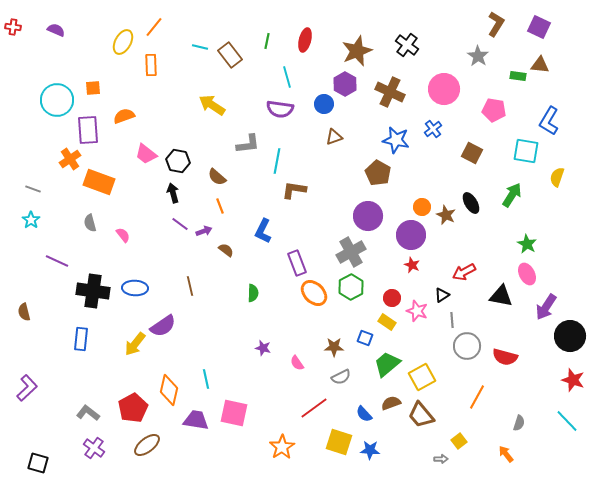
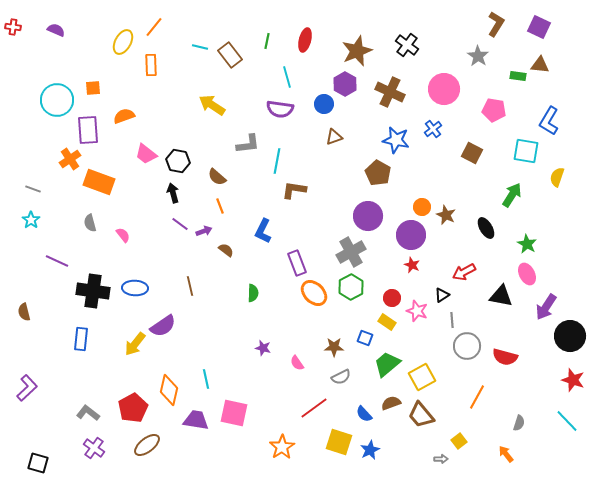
black ellipse at (471, 203): moved 15 px right, 25 px down
blue star at (370, 450): rotated 30 degrees counterclockwise
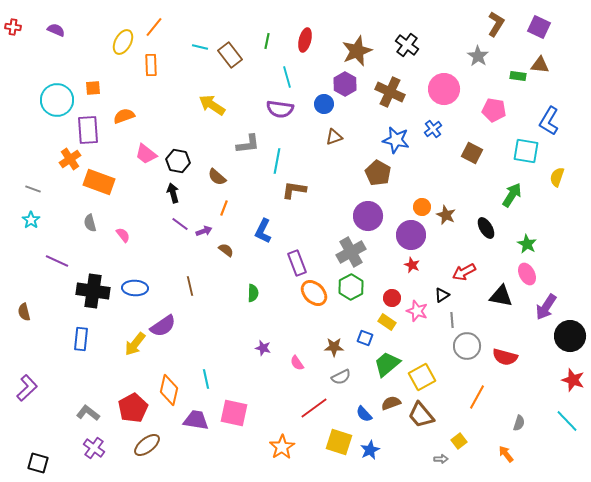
orange line at (220, 206): moved 4 px right, 2 px down; rotated 42 degrees clockwise
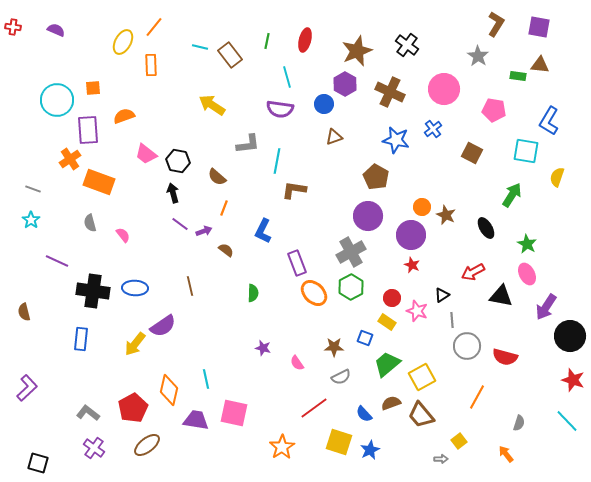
purple square at (539, 27): rotated 15 degrees counterclockwise
brown pentagon at (378, 173): moved 2 px left, 4 px down
red arrow at (464, 272): moved 9 px right
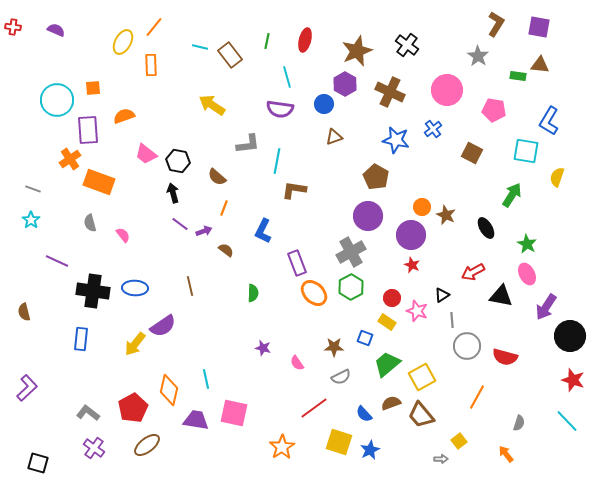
pink circle at (444, 89): moved 3 px right, 1 px down
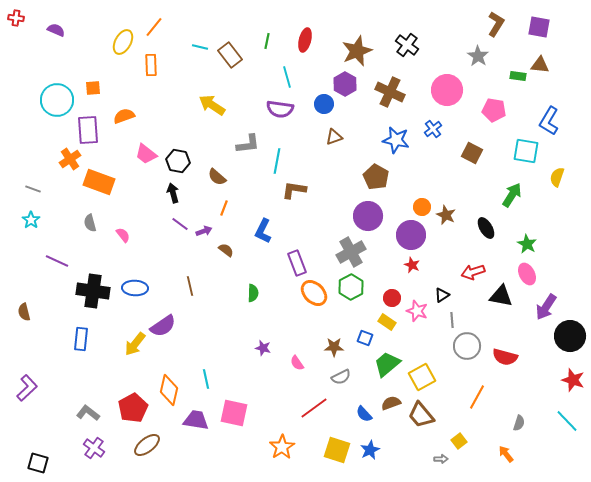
red cross at (13, 27): moved 3 px right, 9 px up
red arrow at (473, 272): rotated 10 degrees clockwise
yellow square at (339, 442): moved 2 px left, 8 px down
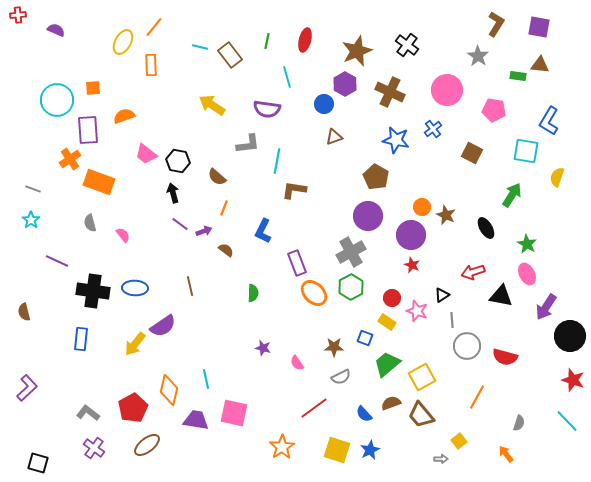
red cross at (16, 18): moved 2 px right, 3 px up; rotated 14 degrees counterclockwise
purple semicircle at (280, 109): moved 13 px left
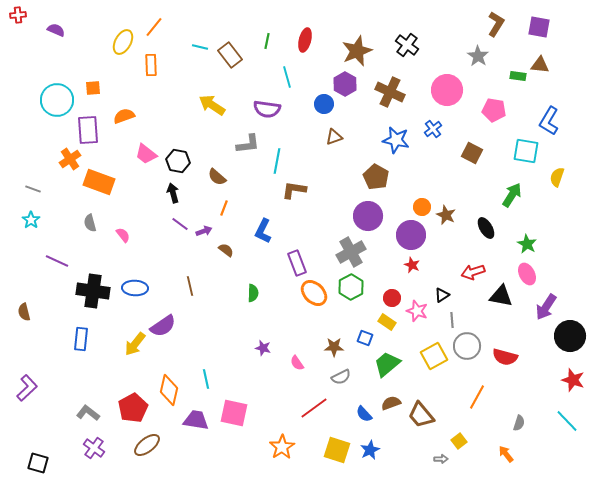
yellow square at (422, 377): moved 12 px right, 21 px up
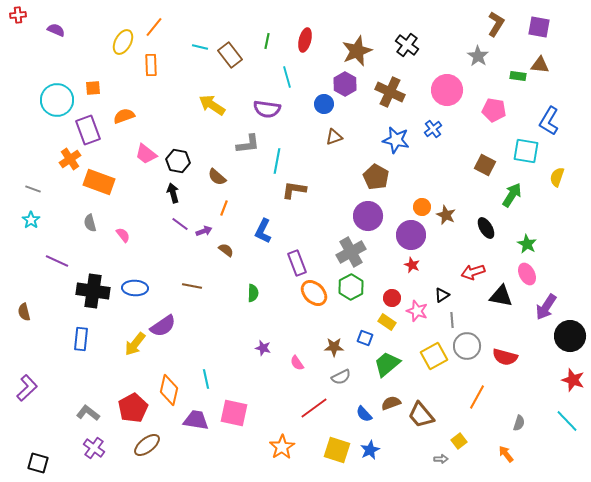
purple rectangle at (88, 130): rotated 16 degrees counterclockwise
brown square at (472, 153): moved 13 px right, 12 px down
brown line at (190, 286): moved 2 px right; rotated 66 degrees counterclockwise
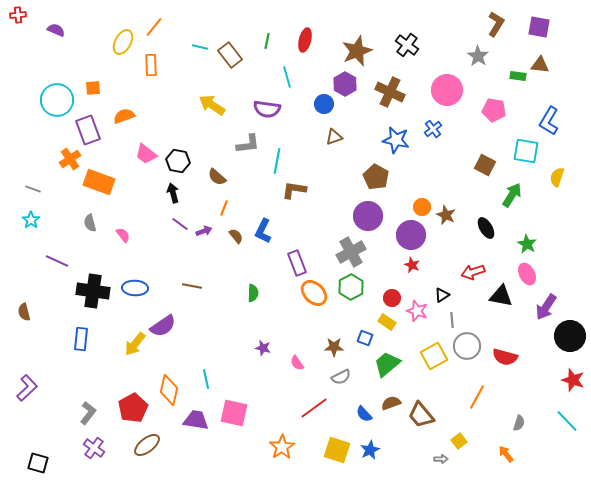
brown semicircle at (226, 250): moved 10 px right, 14 px up; rotated 14 degrees clockwise
gray L-shape at (88, 413): rotated 90 degrees clockwise
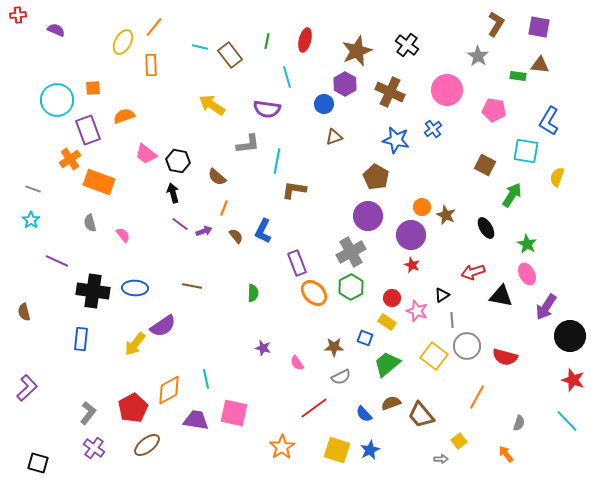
yellow square at (434, 356): rotated 24 degrees counterclockwise
orange diamond at (169, 390): rotated 48 degrees clockwise
